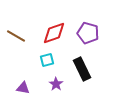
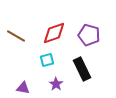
purple pentagon: moved 1 px right, 2 px down
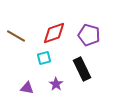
cyan square: moved 3 px left, 2 px up
purple triangle: moved 4 px right
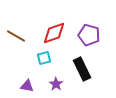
purple triangle: moved 2 px up
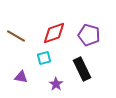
purple triangle: moved 6 px left, 9 px up
